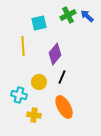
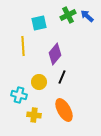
orange ellipse: moved 3 px down
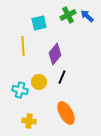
cyan cross: moved 1 px right, 5 px up
orange ellipse: moved 2 px right, 3 px down
yellow cross: moved 5 px left, 6 px down
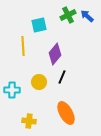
cyan square: moved 2 px down
cyan cross: moved 8 px left; rotated 14 degrees counterclockwise
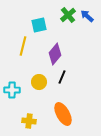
green cross: rotated 14 degrees counterclockwise
yellow line: rotated 18 degrees clockwise
orange ellipse: moved 3 px left, 1 px down
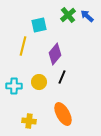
cyan cross: moved 2 px right, 4 px up
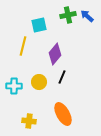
green cross: rotated 28 degrees clockwise
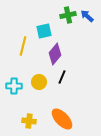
cyan square: moved 5 px right, 6 px down
orange ellipse: moved 1 px left, 5 px down; rotated 15 degrees counterclockwise
